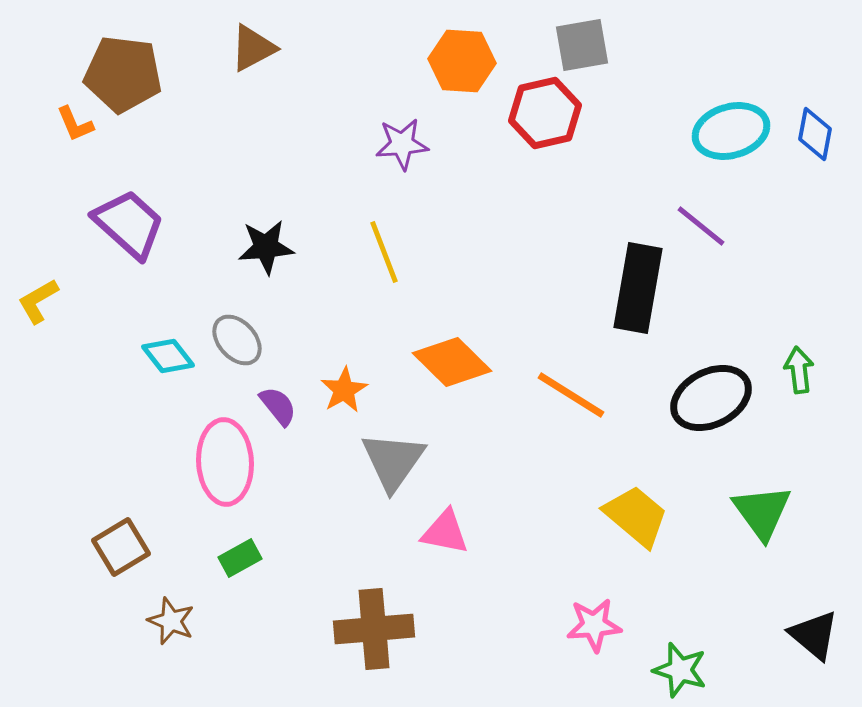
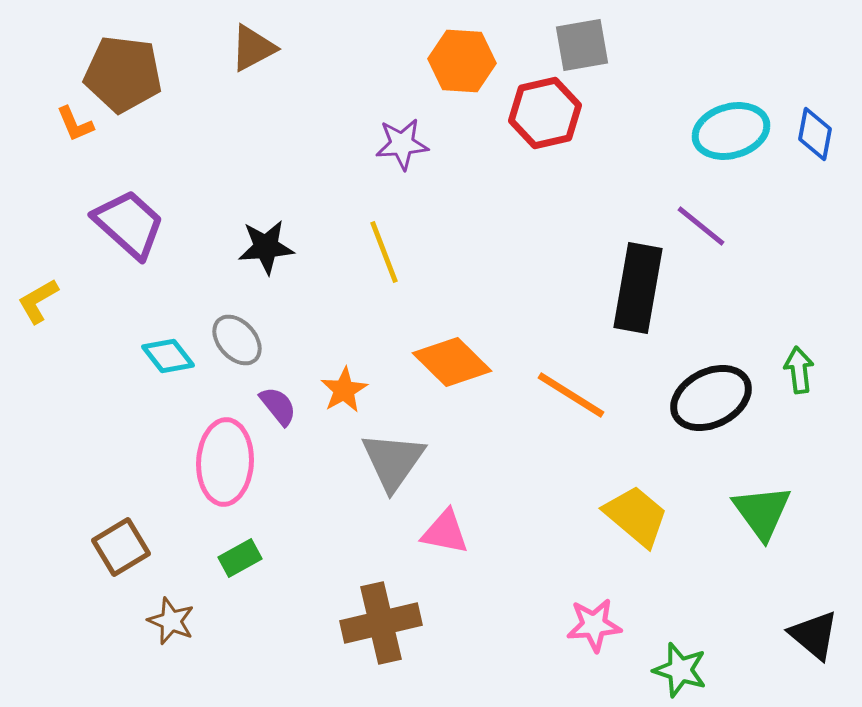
pink ellipse: rotated 6 degrees clockwise
brown cross: moved 7 px right, 6 px up; rotated 8 degrees counterclockwise
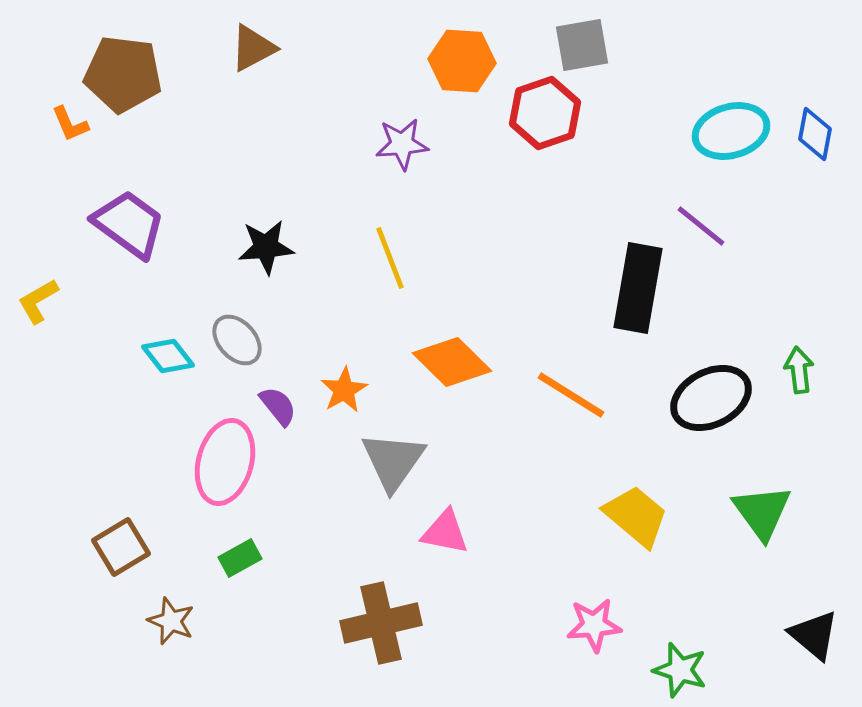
red hexagon: rotated 6 degrees counterclockwise
orange L-shape: moved 5 px left
purple trapezoid: rotated 6 degrees counterclockwise
yellow line: moved 6 px right, 6 px down
pink ellipse: rotated 12 degrees clockwise
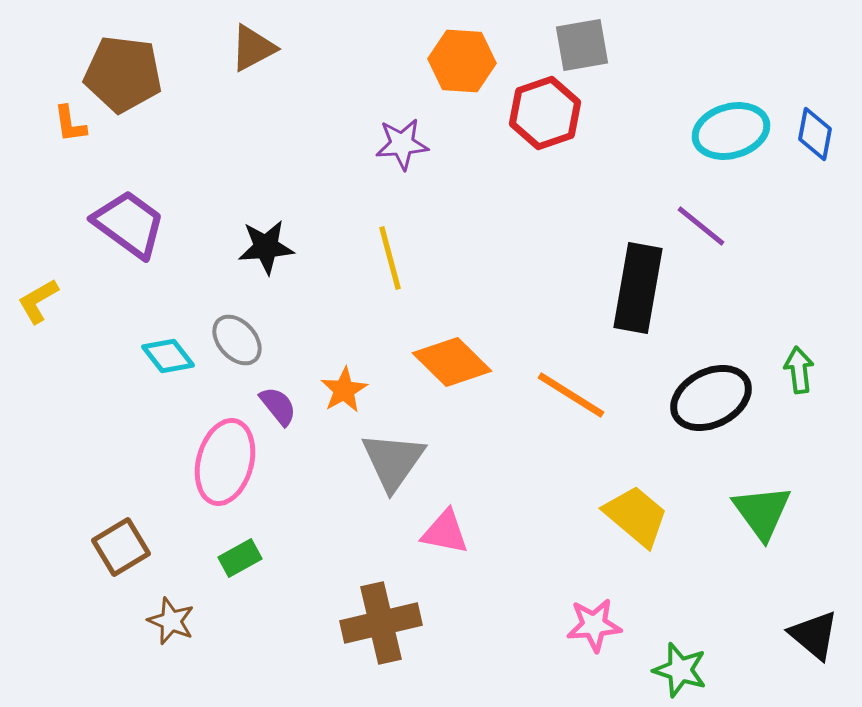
orange L-shape: rotated 15 degrees clockwise
yellow line: rotated 6 degrees clockwise
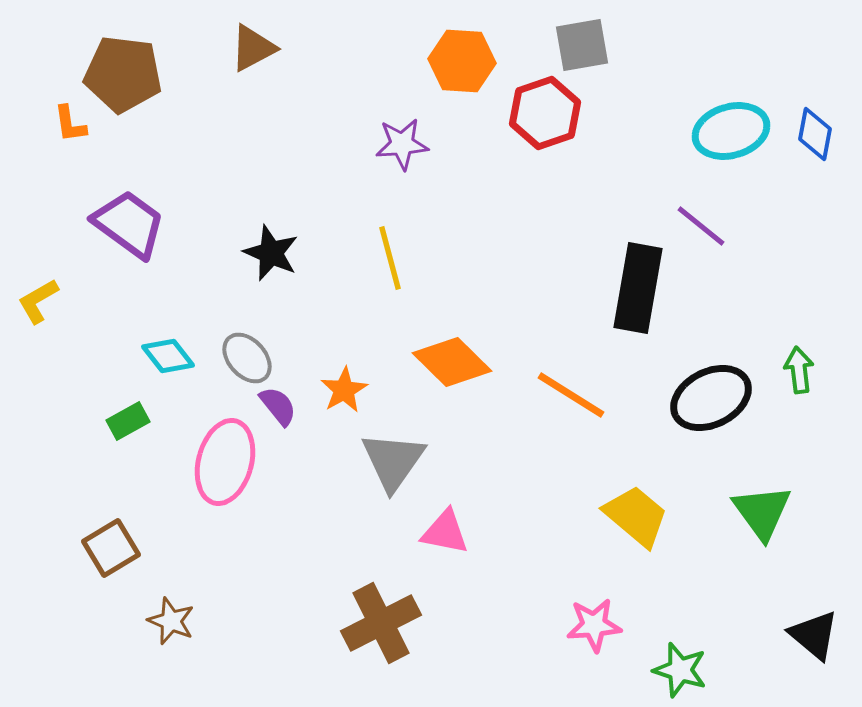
black star: moved 5 px right, 6 px down; rotated 28 degrees clockwise
gray ellipse: moved 10 px right, 18 px down
brown square: moved 10 px left, 1 px down
green rectangle: moved 112 px left, 137 px up
brown cross: rotated 14 degrees counterclockwise
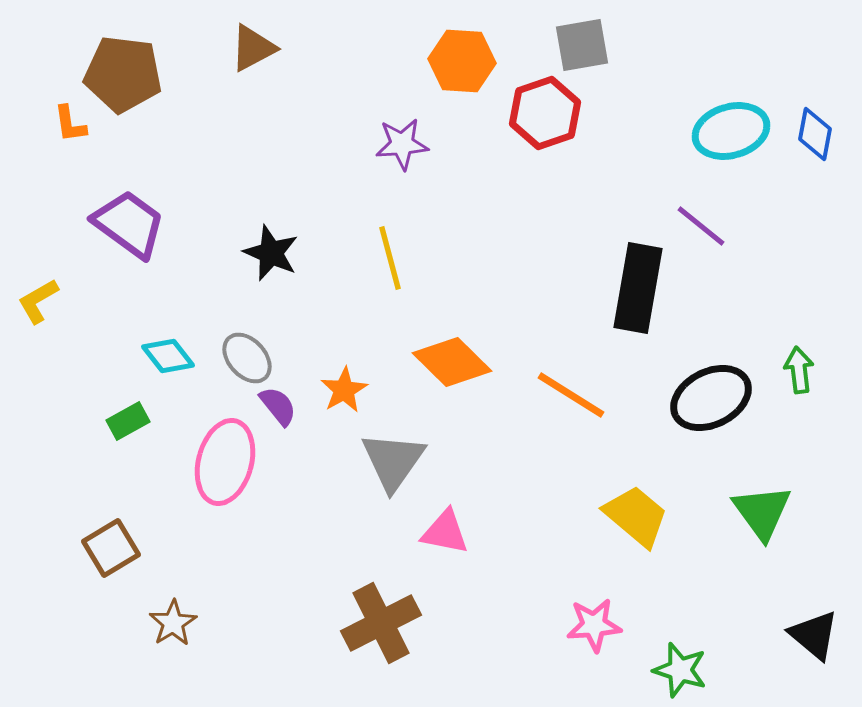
brown star: moved 2 px right, 2 px down; rotated 18 degrees clockwise
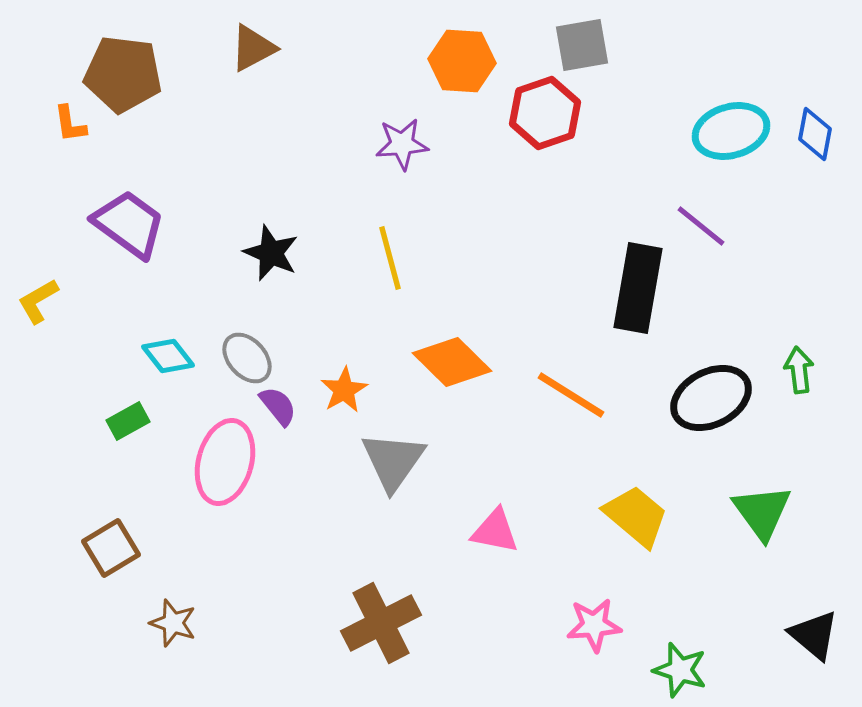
pink triangle: moved 50 px right, 1 px up
brown star: rotated 21 degrees counterclockwise
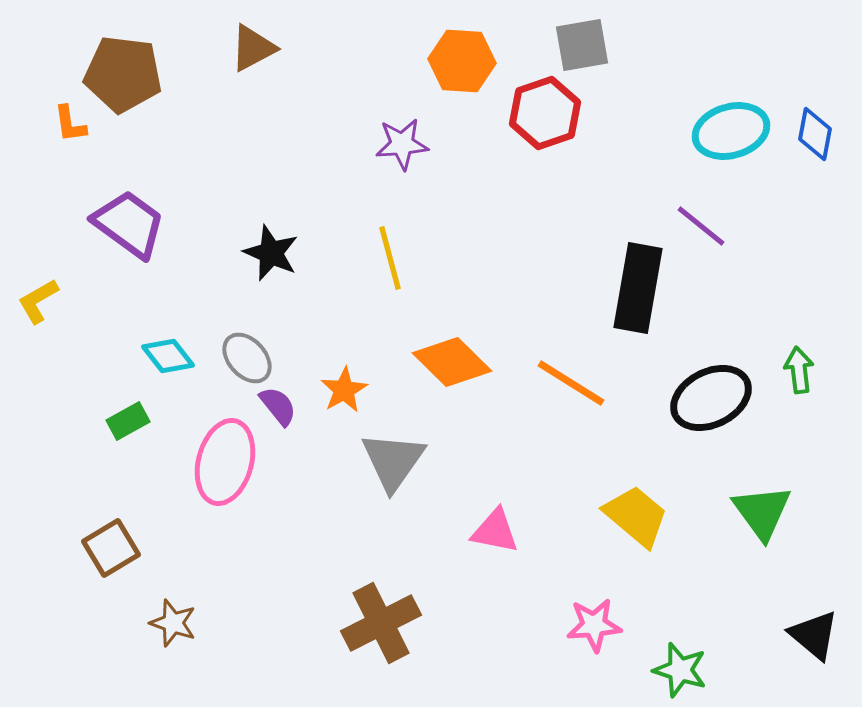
orange line: moved 12 px up
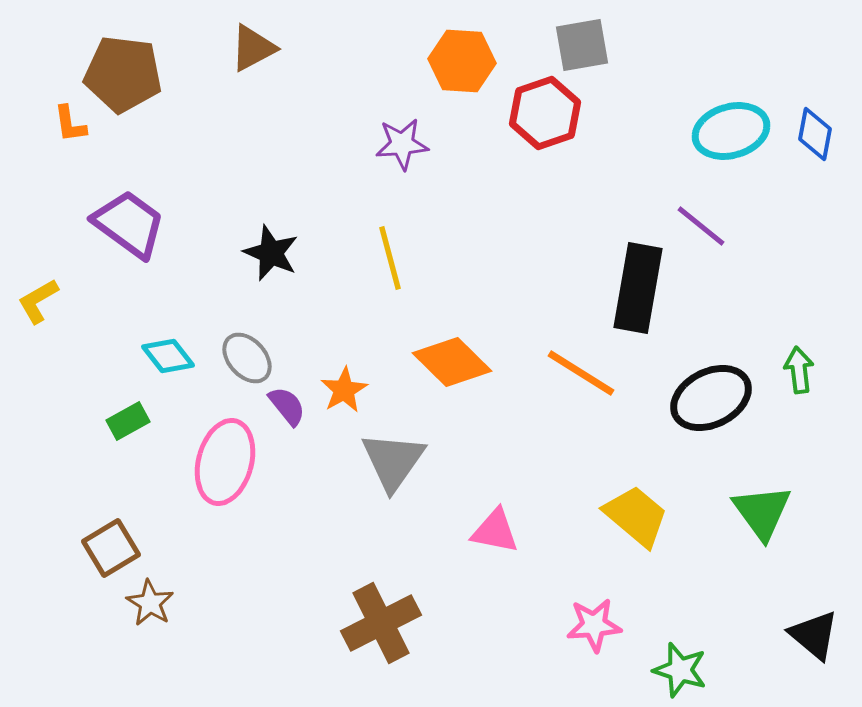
orange line: moved 10 px right, 10 px up
purple semicircle: moved 9 px right
brown star: moved 23 px left, 20 px up; rotated 12 degrees clockwise
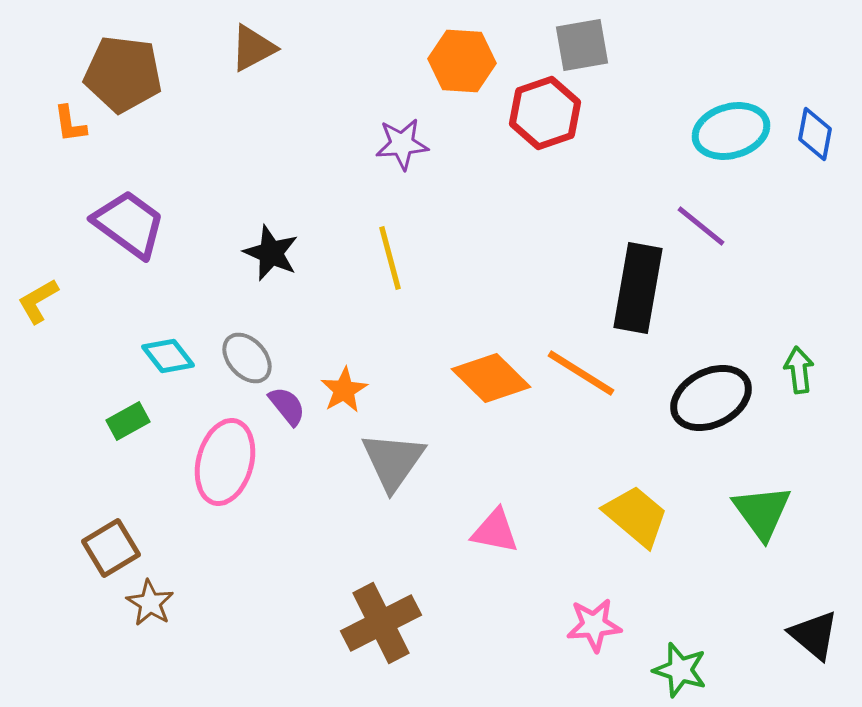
orange diamond: moved 39 px right, 16 px down
